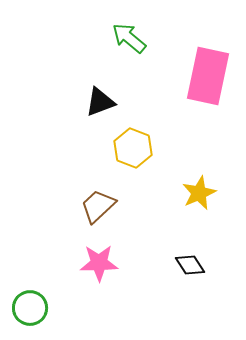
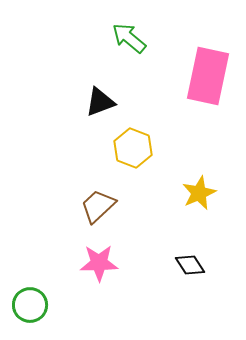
green circle: moved 3 px up
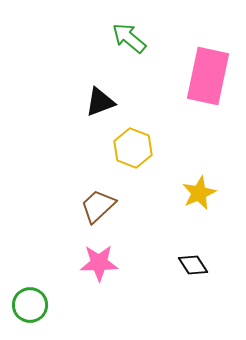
black diamond: moved 3 px right
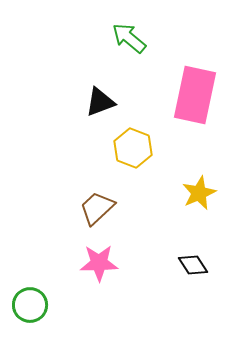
pink rectangle: moved 13 px left, 19 px down
brown trapezoid: moved 1 px left, 2 px down
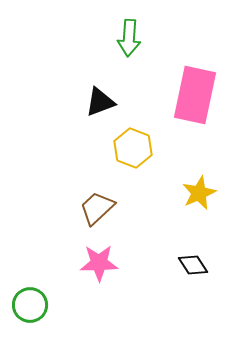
green arrow: rotated 126 degrees counterclockwise
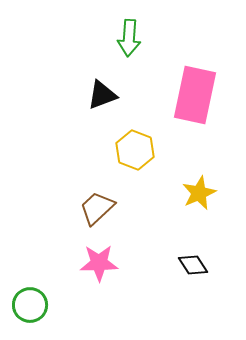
black triangle: moved 2 px right, 7 px up
yellow hexagon: moved 2 px right, 2 px down
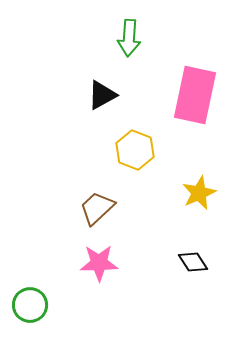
black triangle: rotated 8 degrees counterclockwise
black diamond: moved 3 px up
